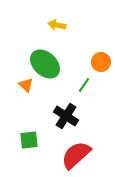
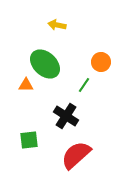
orange triangle: rotated 42 degrees counterclockwise
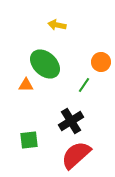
black cross: moved 5 px right, 5 px down; rotated 25 degrees clockwise
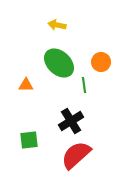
green ellipse: moved 14 px right, 1 px up
green line: rotated 42 degrees counterclockwise
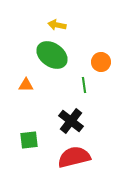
green ellipse: moved 7 px left, 8 px up; rotated 8 degrees counterclockwise
black cross: rotated 20 degrees counterclockwise
red semicircle: moved 2 px left, 2 px down; rotated 28 degrees clockwise
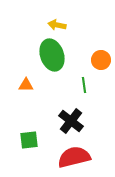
green ellipse: rotated 36 degrees clockwise
orange circle: moved 2 px up
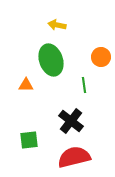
green ellipse: moved 1 px left, 5 px down
orange circle: moved 3 px up
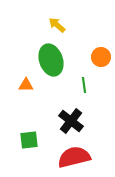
yellow arrow: rotated 30 degrees clockwise
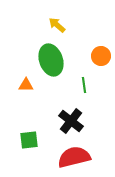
orange circle: moved 1 px up
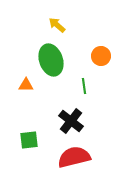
green line: moved 1 px down
